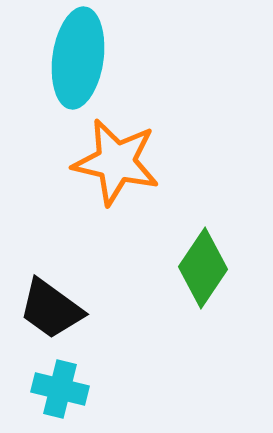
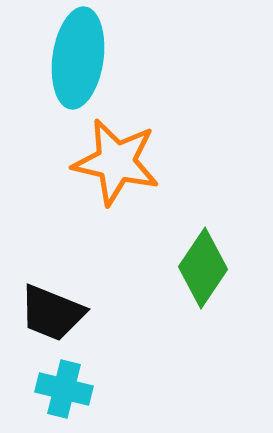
black trapezoid: moved 1 px right, 4 px down; rotated 14 degrees counterclockwise
cyan cross: moved 4 px right
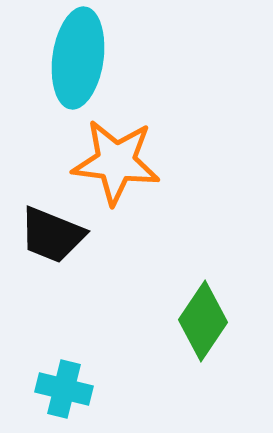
orange star: rotated 6 degrees counterclockwise
green diamond: moved 53 px down
black trapezoid: moved 78 px up
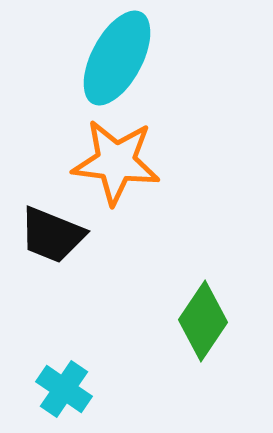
cyan ellipse: moved 39 px right; rotated 20 degrees clockwise
cyan cross: rotated 20 degrees clockwise
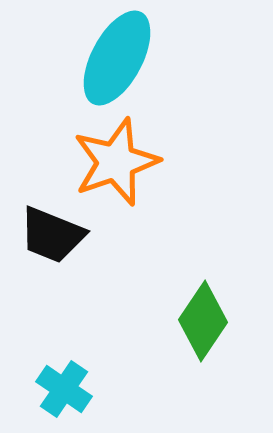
orange star: rotated 26 degrees counterclockwise
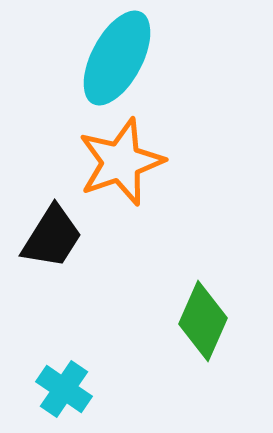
orange star: moved 5 px right
black trapezoid: moved 2 px down; rotated 80 degrees counterclockwise
green diamond: rotated 10 degrees counterclockwise
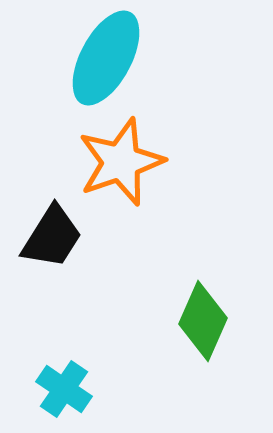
cyan ellipse: moved 11 px left
